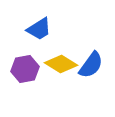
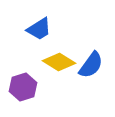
yellow diamond: moved 2 px left, 2 px up
purple hexagon: moved 2 px left, 18 px down; rotated 8 degrees counterclockwise
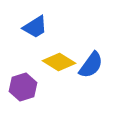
blue trapezoid: moved 4 px left, 2 px up
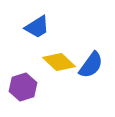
blue trapezoid: moved 2 px right
yellow diamond: rotated 12 degrees clockwise
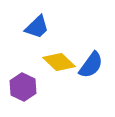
blue trapezoid: rotated 12 degrees counterclockwise
purple hexagon: rotated 16 degrees counterclockwise
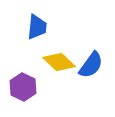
blue trapezoid: rotated 40 degrees counterclockwise
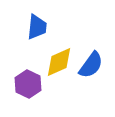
yellow diamond: rotated 68 degrees counterclockwise
purple hexagon: moved 5 px right, 3 px up
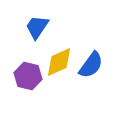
blue trapezoid: rotated 152 degrees counterclockwise
purple hexagon: moved 8 px up; rotated 12 degrees counterclockwise
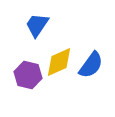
blue trapezoid: moved 2 px up
purple hexagon: moved 1 px up
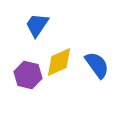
blue semicircle: moved 6 px right; rotated 72 degrees counterclockwise
